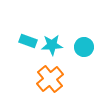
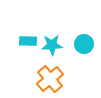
cyan rectangle: rotated 18 degrees counterclockwise
cyan circle: moved 3 px up
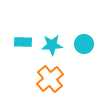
cyan rectangle: moved 5 px left, 1 px down
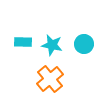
cyan star: rotated 15 degrees clockwise
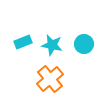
cyan rectangle: rotated 24 degrees counterclockwise
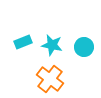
cyan circle: moved 3 px down
orange cross: rotated 12 degrees counterclockwise
